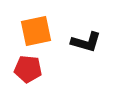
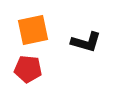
orange square: moved 3 px left, 1 px up
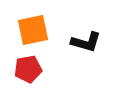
red pentagon: rotated 16 degrees counterclockwise
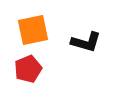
red pentagon: rotated 12 degrees counterclockwise
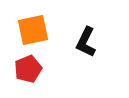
black L-shape: rotated 100 degrees clockwise
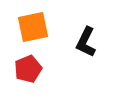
orange square: moved 3 px up
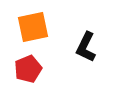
black L-shape: moved 5 px down
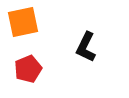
orange square: moved 10 px left, 5 px up
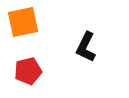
red pentagon: moved 2 px down; rotated 8 degrees clockwise
